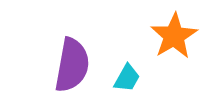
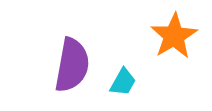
cyan trapezoid: moved 4 px left, 4 px down
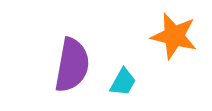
orange star: rotated 27 degrees counterclockwise
